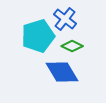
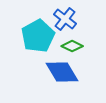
cyan pentagon: rotated 12 degrees counterclockwise
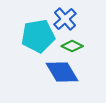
blue cross: rotated 10 degrees clockwise
cyan pentagon: rotated 20 degrees clockwise
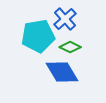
green diamond: moved 2 px left, 1 px down
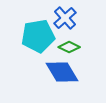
blue cross: moved 1 px up
green diamond: moved 1 px left
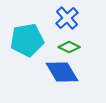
blue cross: moved 2 px right
cyan pentagon: moved 11 px left, 4 px down
